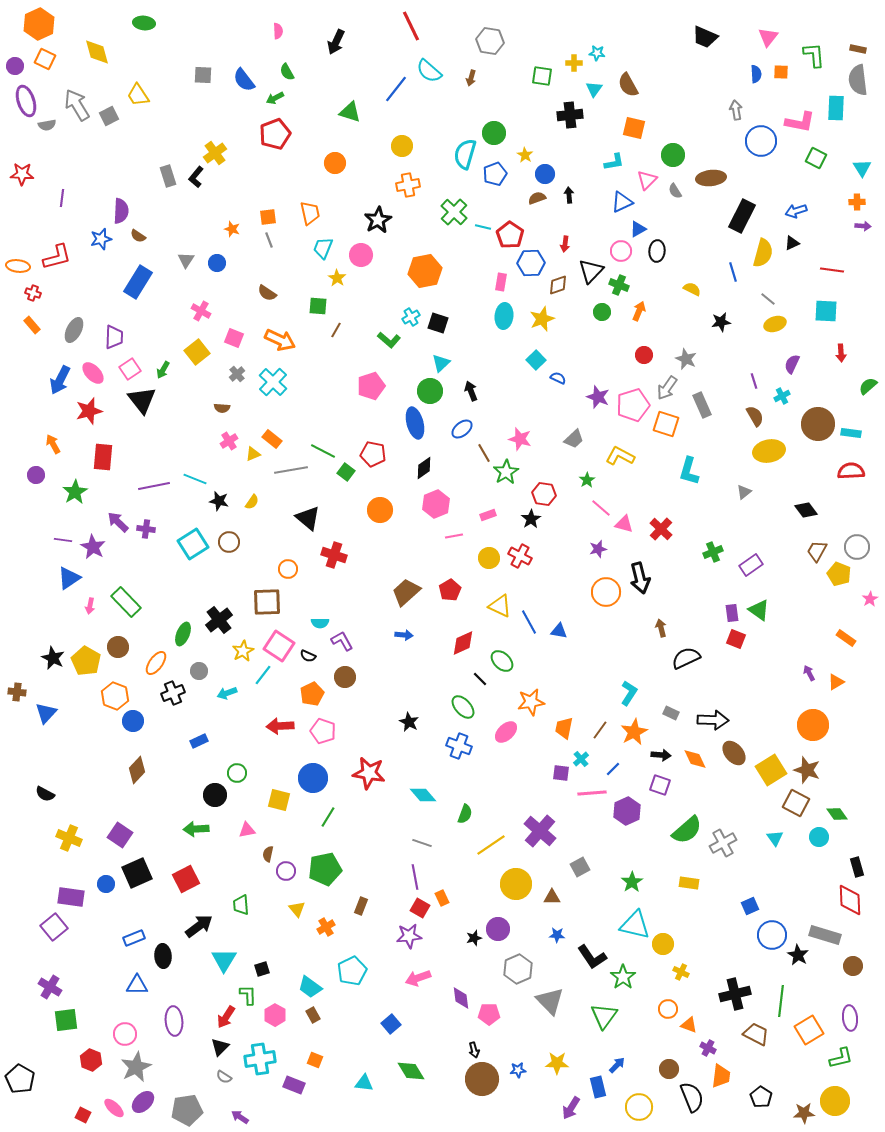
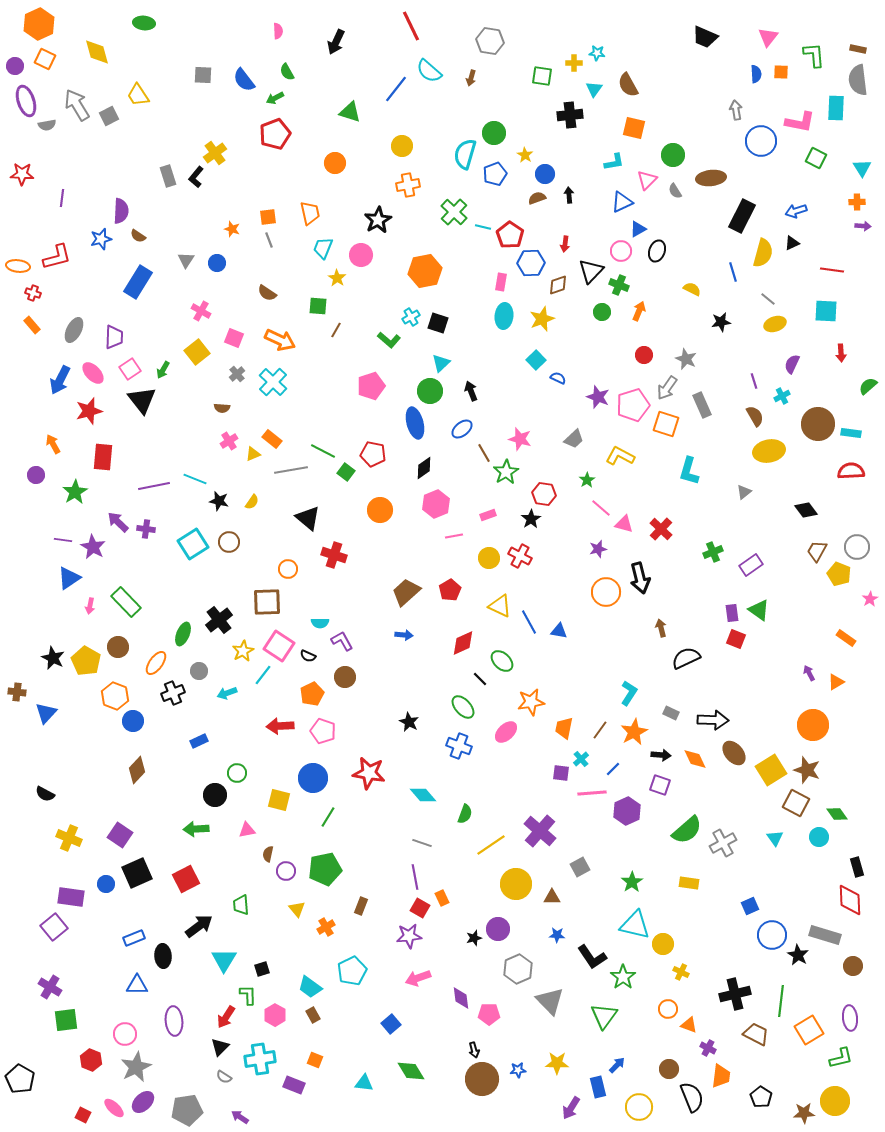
black ellipse at (657, 251): rotated 15 degrees clockwise
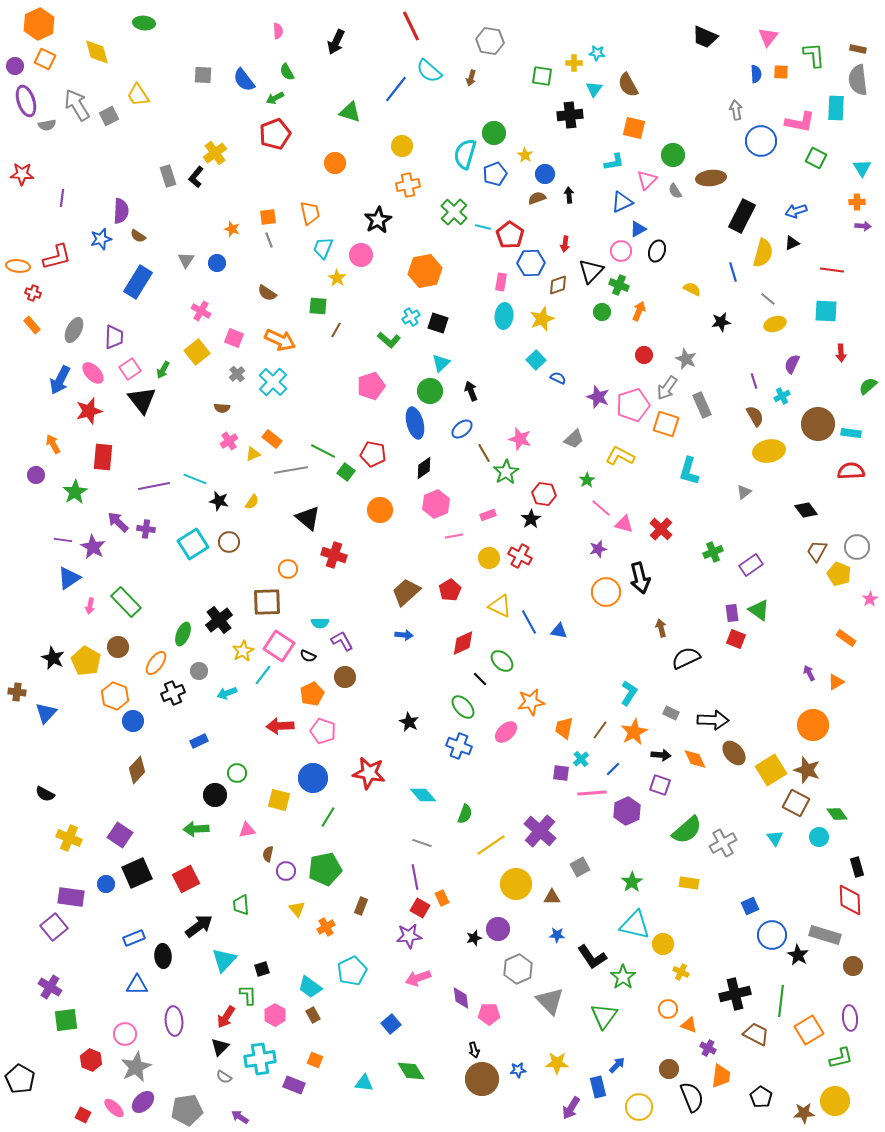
cyan triangle at (224, 960): rotated 12 degrees clockwise
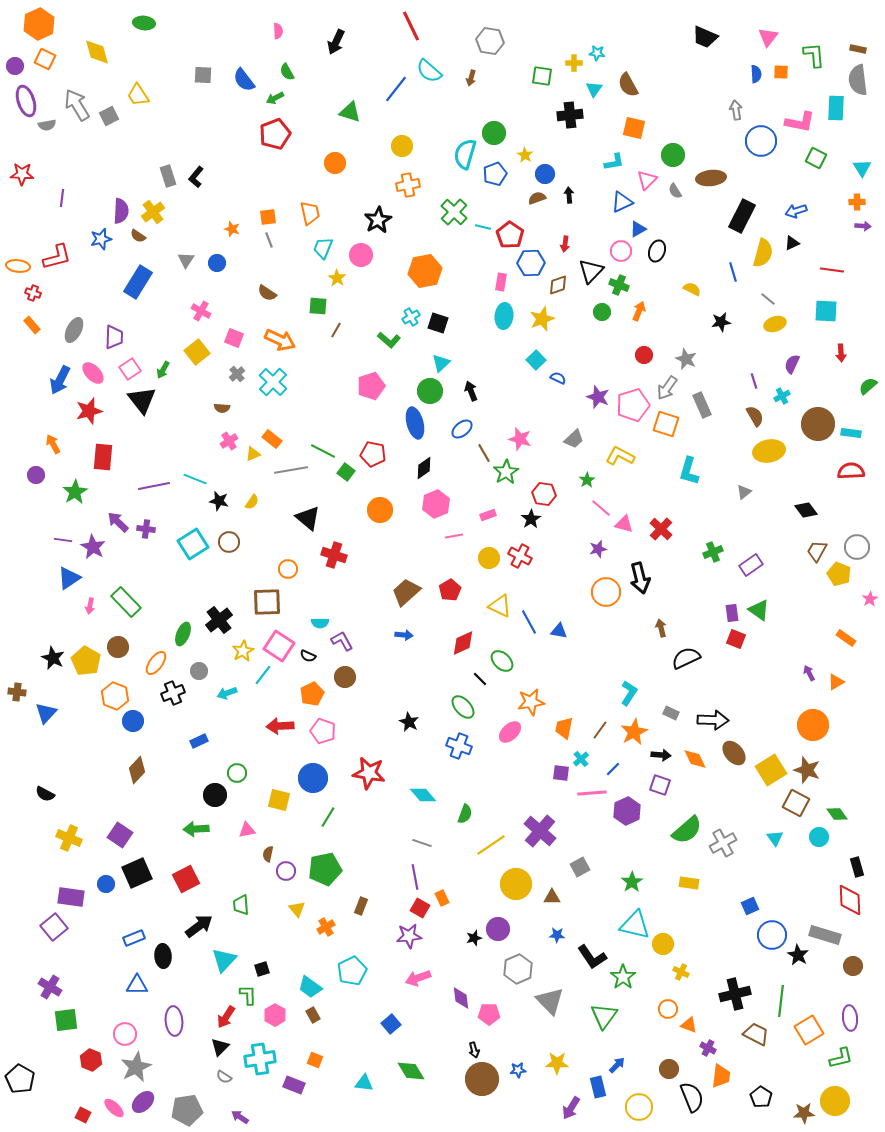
yellow cross at (215, 153): moved 62 px left, 59 px down
pink ellipse at (506, 732): moved 4 px right
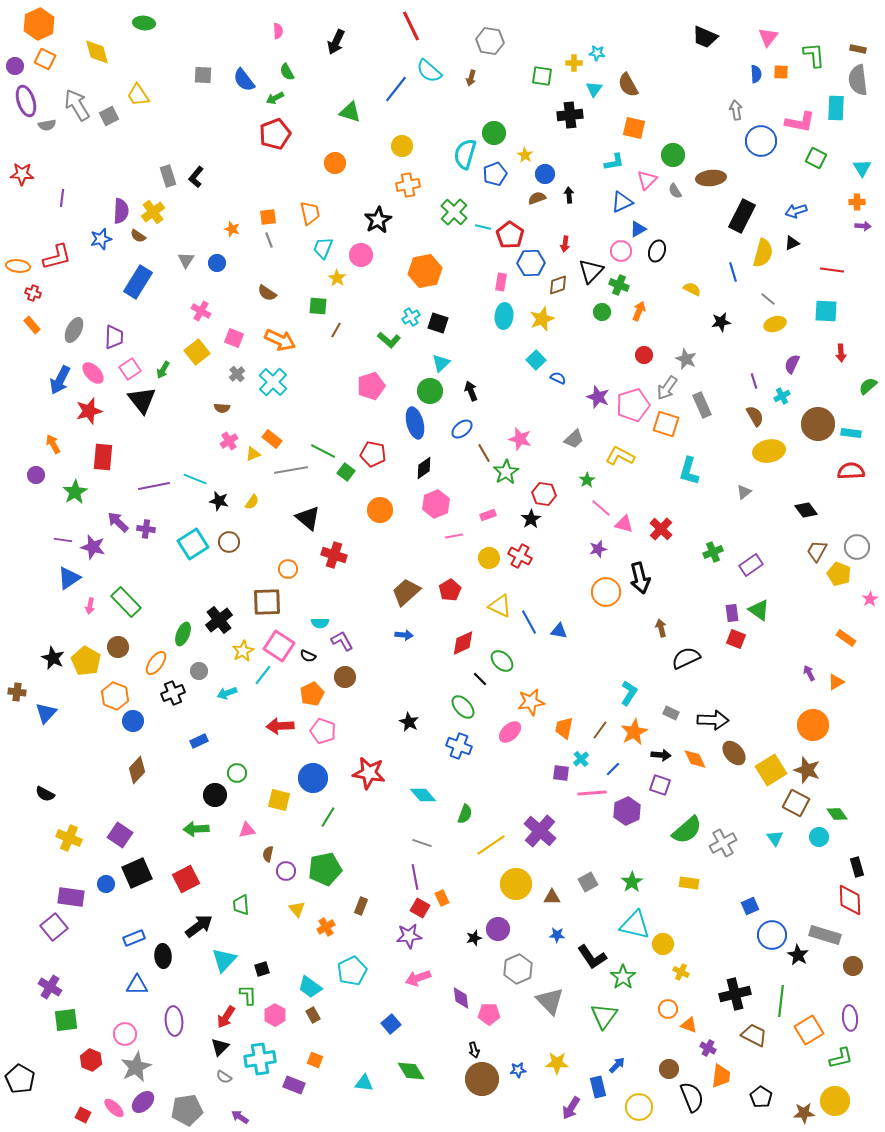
purple star at (93, 547): rotated 15 degrees counterclockwise
gray square at (580, 867): moved 8 px right, 15 px down
brown trapezoid at (756, 1034): moved 2 px left, 1 px down
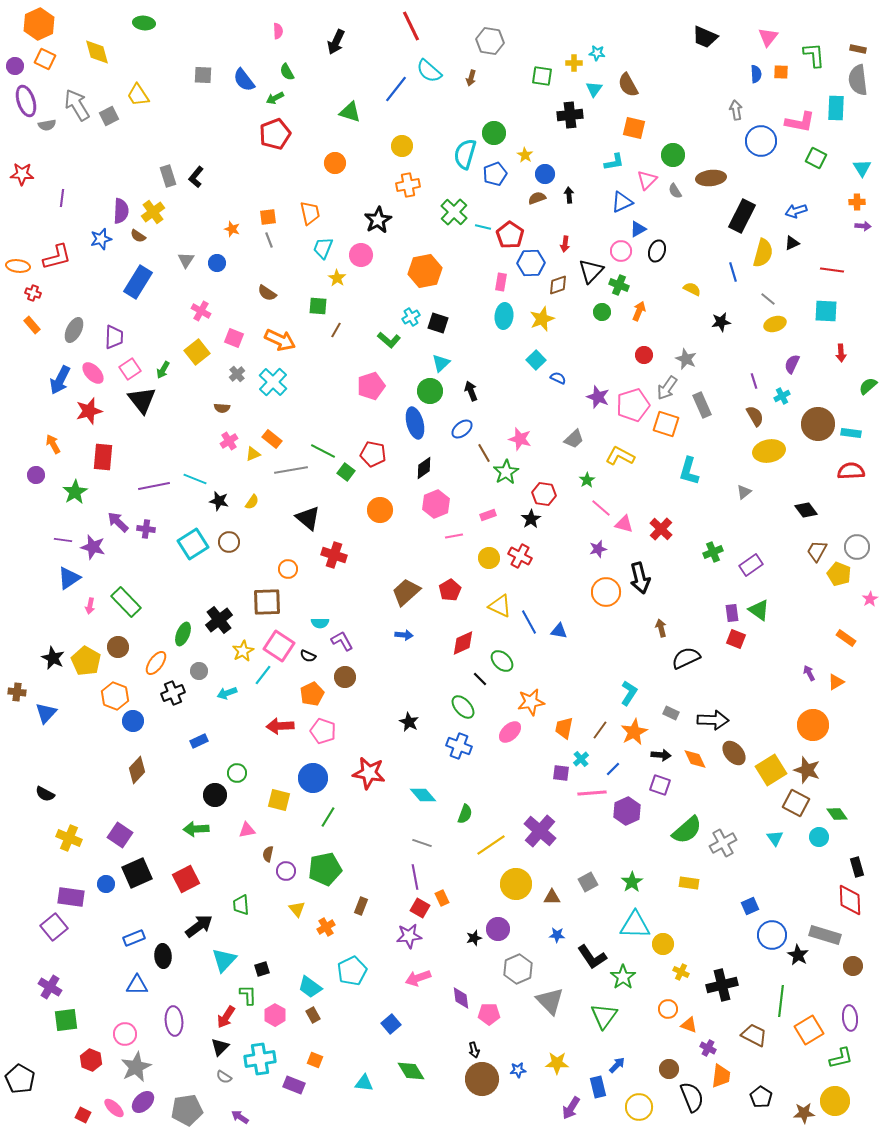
cyan triangle at (635, 925): rotated 12 degrees counterclockwise
black cross at (735, 994): moved 13 px left, 9 px up
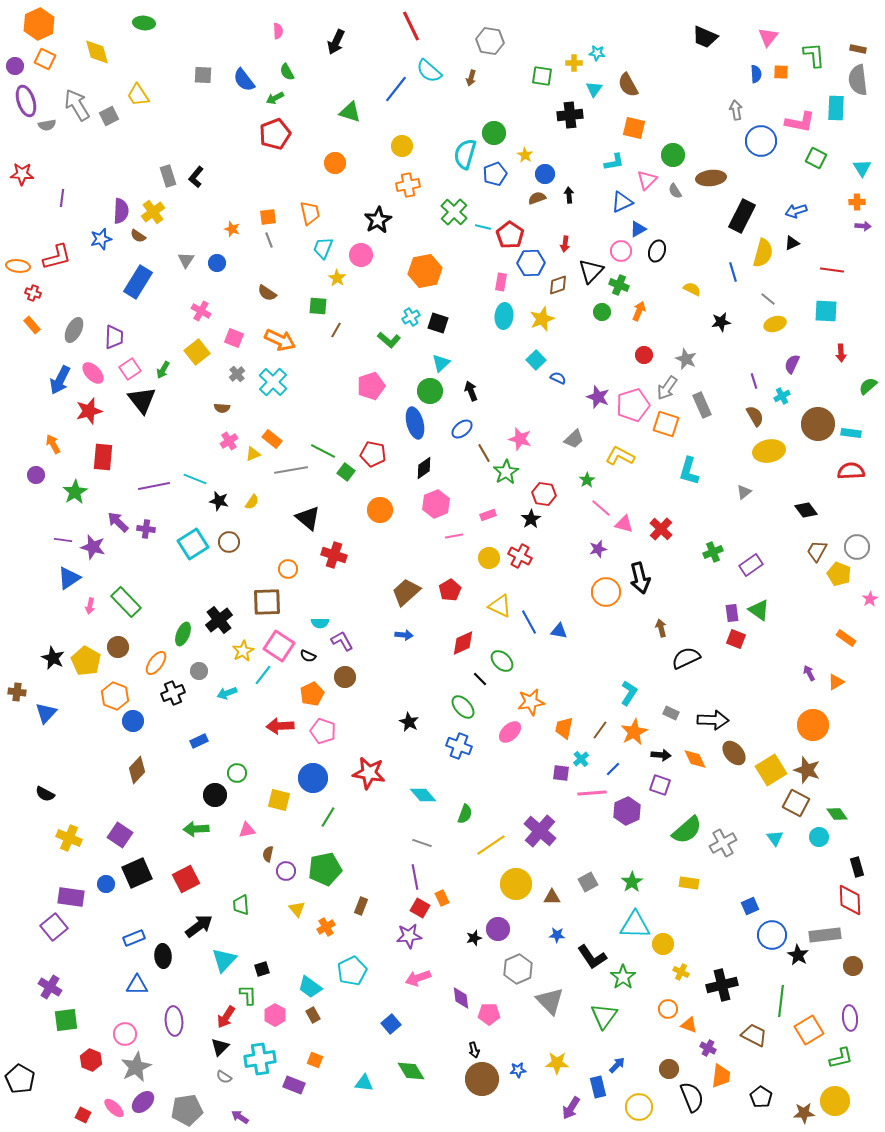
gray rectangle at (825, 935): rotated 24 degrees counterclockwise
